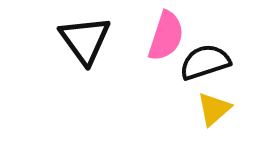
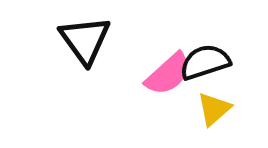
pink semicircle: moved 2 px right, 38 px down; rotated 30 degrees clockwise
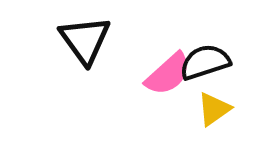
yellow triangle: rotated 6 degrees clockwise
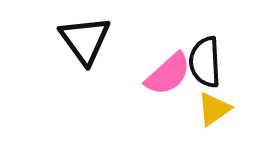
black semicircle: rotated 75 degrees counterclockwise
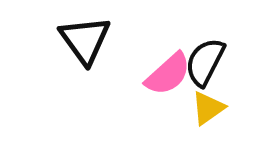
black semicircle: rotated 30 degrees clockwise
yellow triangle: moved 6 px left, 1 px up
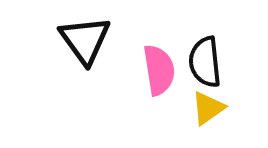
black semicircle: rotated 33 degrees counterclockwise
pink semicircle: moved 9 px left, 4 px up; rotated 57 degrees counterclockwise
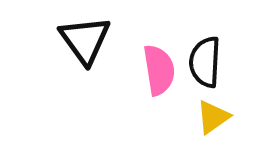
black semicircle: rotated 9 degrees clockwise
yellow triangle: moved 5 px right, 9 px down
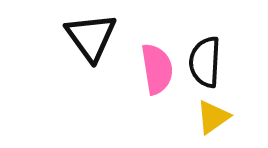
black triangle: moved 6 px right, 3 px up
pink semicircle: moved 2 px left, 1 px up
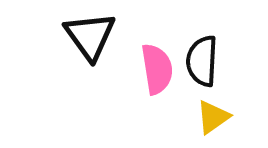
black triangle: moved 1 px left, 1 px up
black semicircle: moved 3 px left, 1 px up
